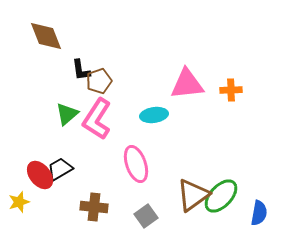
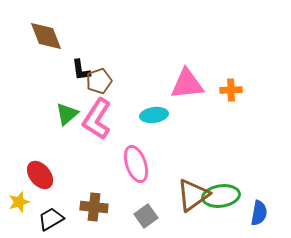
black trapezoid: moved 9 px left, 50 px down
green ellipse: rotated 39 degrees clockwise
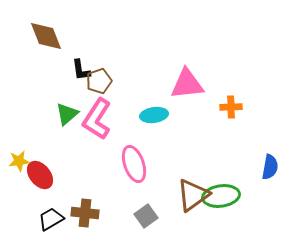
orange cross: moved 17 px down
pink ellipse: moved 2 px left
yellow star: moved 41 px up; rotated 10 degrees clockwise
brown cross: moved 9 px left, 6 px down
blue semicircle: moved 11 px right, 46 px up
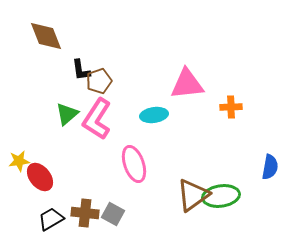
red ellipse: moved 2 px down
gray square: moved 33 px left, 2 px up; rotated 25 degrees counterclockwise
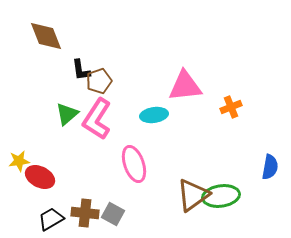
pink triangle: moved 2 px left, 2 px down
orange cross: rotated 20 degrees counterclockwise
red ellipse: rotated 24 degrees counterclockwise
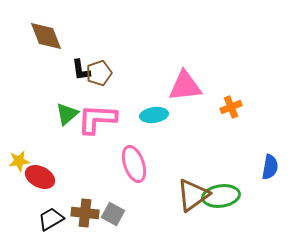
brown pentagon: moved 8 px up
pink L-shape: rotated 60 degrees clockwise
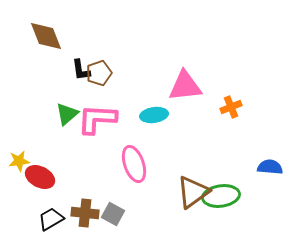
blue semicircle: rotated 95 degrees counterclockwise
brown triangle: moved 3 px up
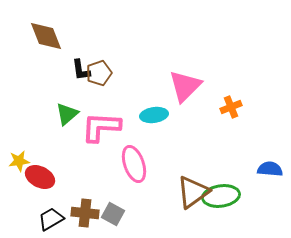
pink triangle: rotated 39 degrees counterclockwise
pink L-shape: moved 4 px right, 8 px down
blue semicircle: moved 2 px down
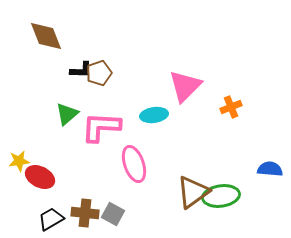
black L-shape: rotated 80 degrees counterclockwise
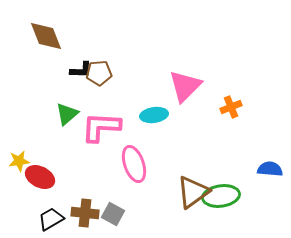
brown pentagon: rotated 15 degrees clockwise
